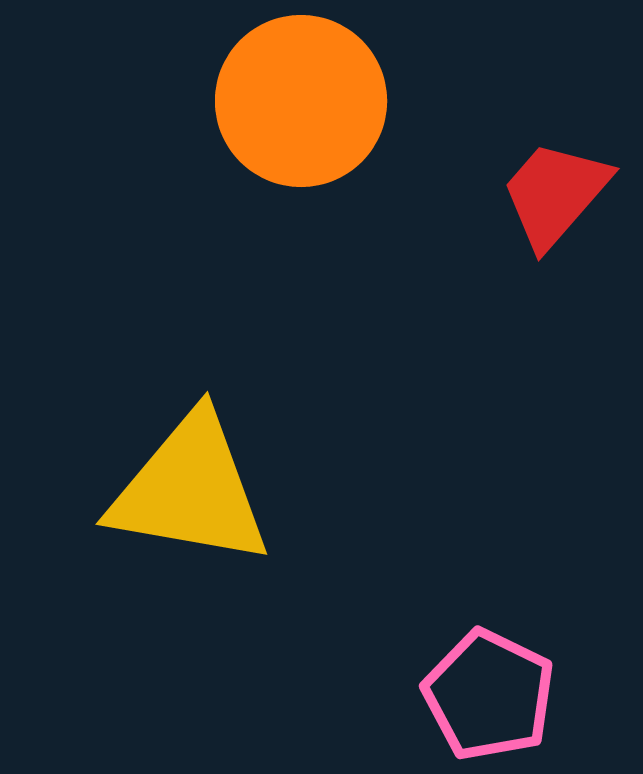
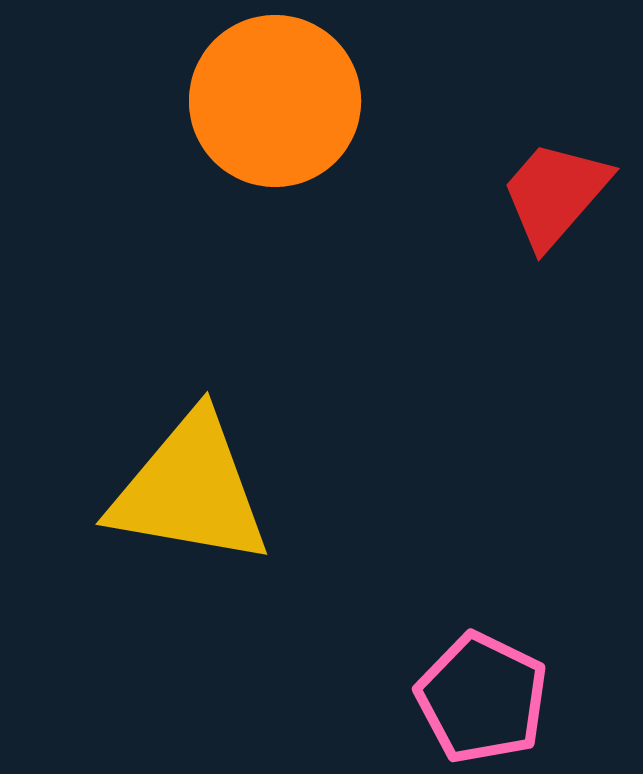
orange circle: moved 26 px left
pink pentagon: moved 7 px left, 3 px down
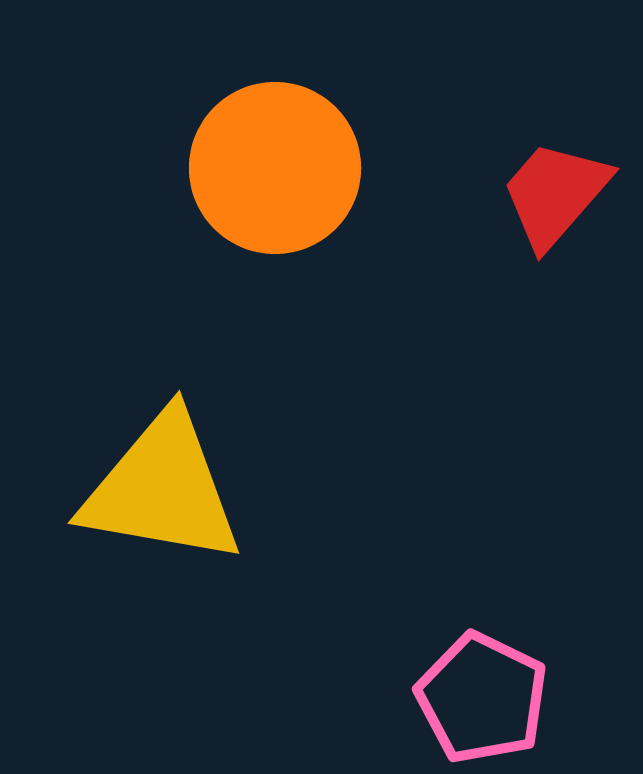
orange circle: moved 67 px down
yellow triangle: moved 28 px left, 1 px up
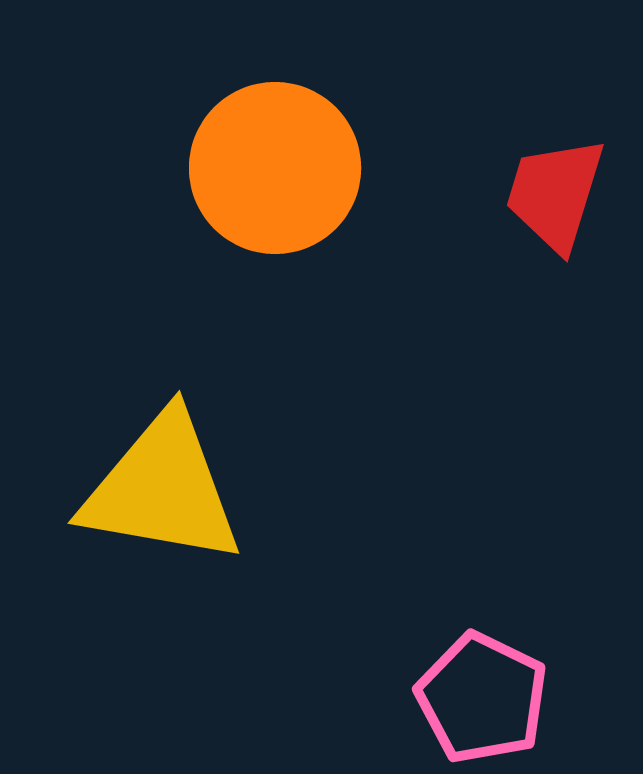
red trapezoid: rotated 24 degrees counterclockwise
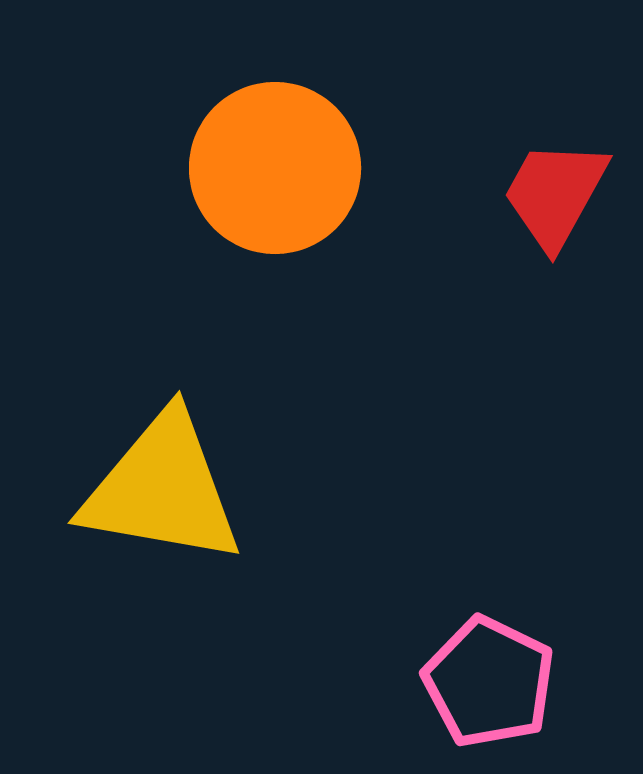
red trapezoid: rotated 12 degrees clockwise
pink pentagon: moved 7 px right, 16 px up
